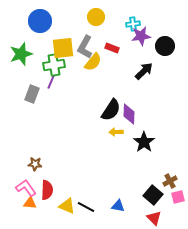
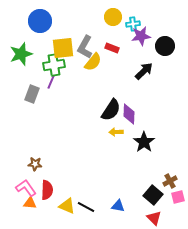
yellow circle: moved 17 px right
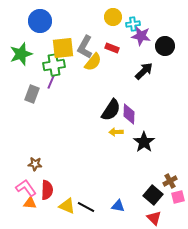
purple star: rotated 18 degrees clockwise
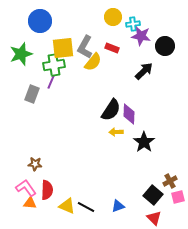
blue triangle: rotated 32 degrees counterclockwise
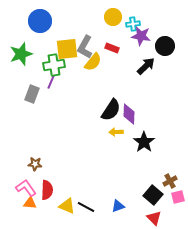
yellow square: moved 4 px right, 1 px down
black arrow: moved 2 px right, 5 px up
